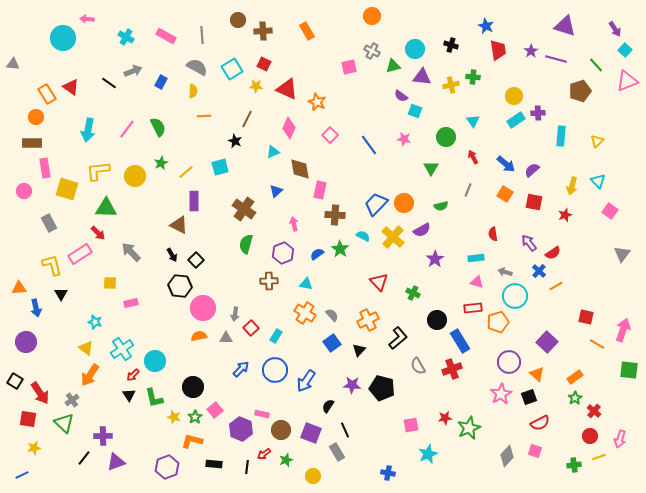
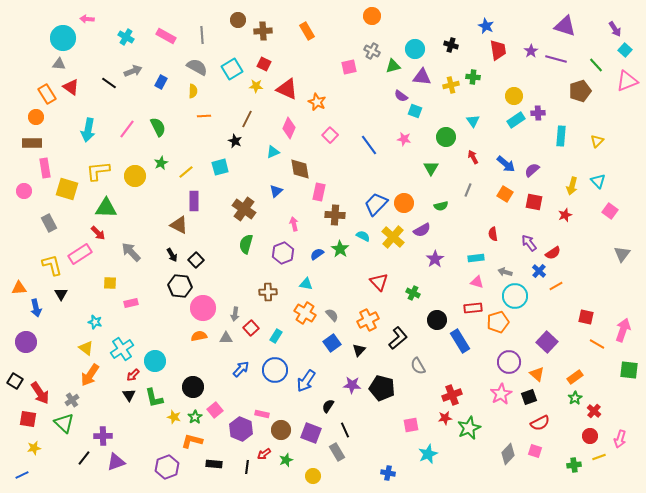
gray triangle at (13, 64): moved 46 px right
pink rectangle at (320, 190): moved 1 px left, 2 px down
brown cross at (269, 281): moved 1 px left, 11 px down
red cross at (452, 369): moved 26 px down
gray diamond at (507, 456): moved 1 px right, 2 px up
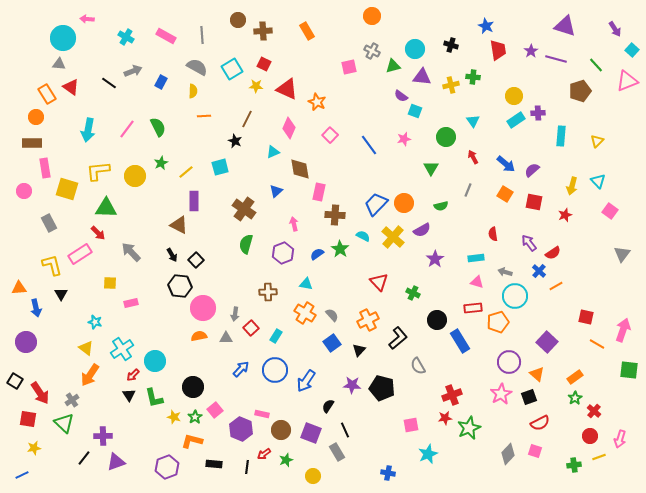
cyan square at (625, 50): moved 7 px right
pink star at (404, 139): rotated 24 degrees counterclockwise
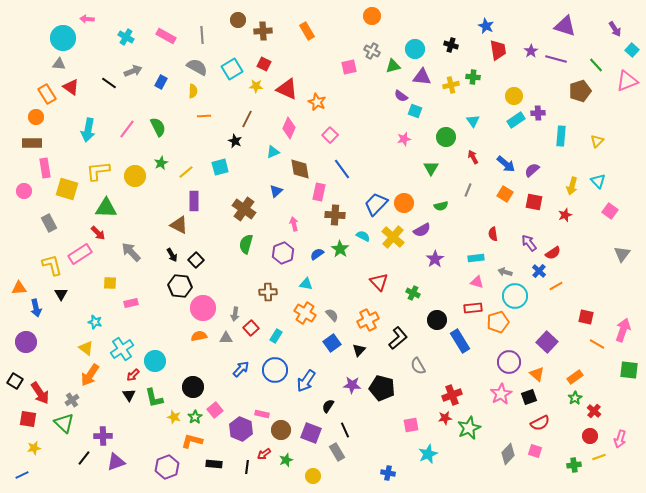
blue line at (369, 145): moved 27 px left, 24 px down
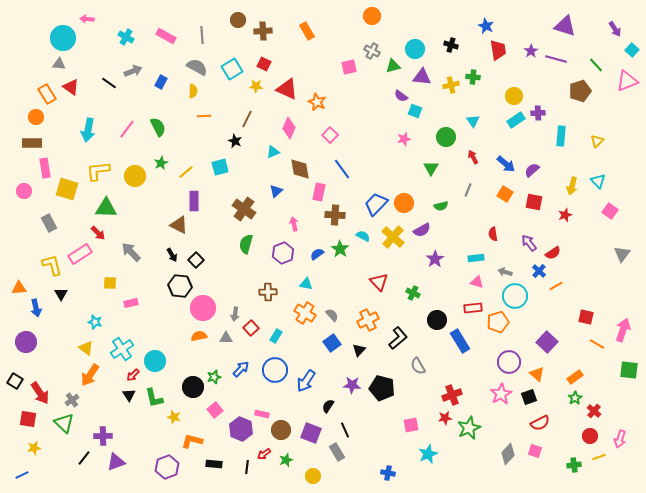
green star at (195, 417): moved 19 px right, 40 px up; rotated 16 degrees clockwise
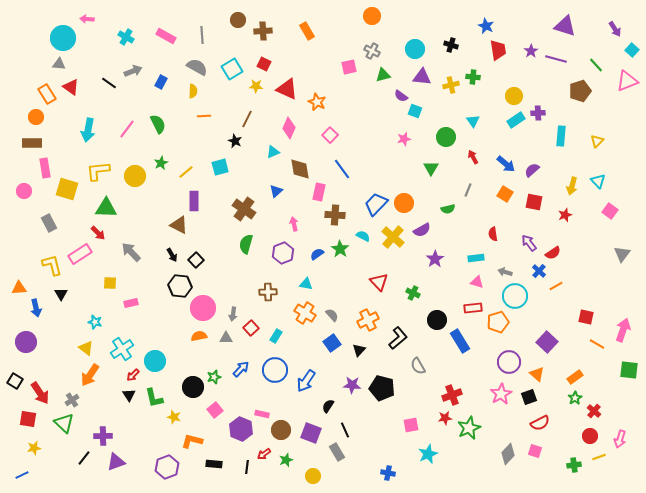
green triangle at (393, 66): moved 10 px left, 9 px down
green semicircle at (158, 127): moved 3 px up
green semicircle at (441, 206): moved 7 px right, 3 px down
gray arrow at (235, 314): moved 2 px left
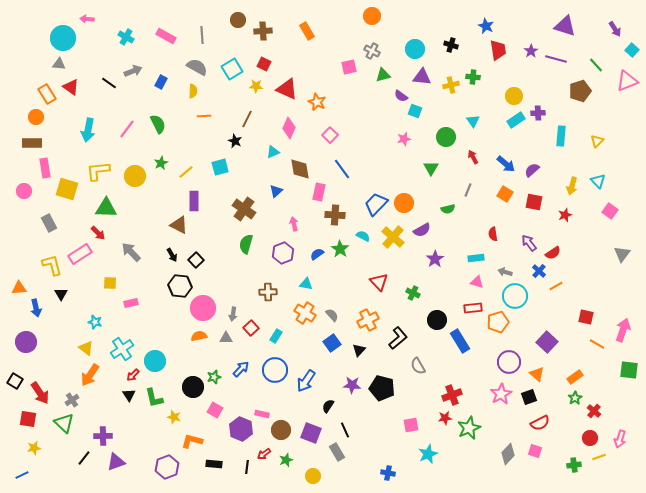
pink square at (215, 410): rotated 21 degrees counterclockwise
red circle at (590, 436): moved 2 px down
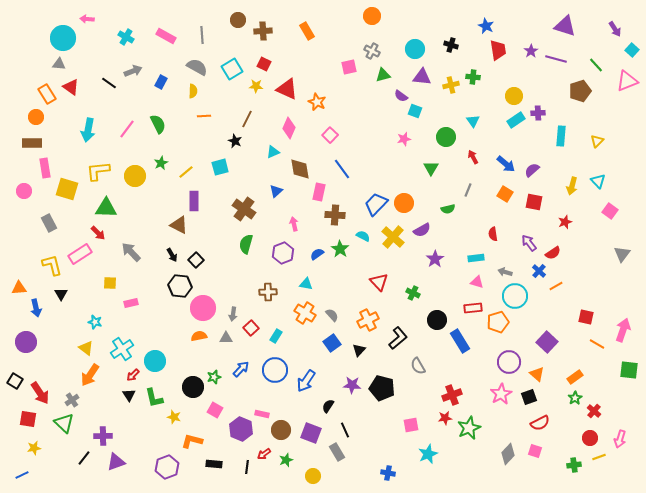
red star at (565, 215): moved 7 px down
